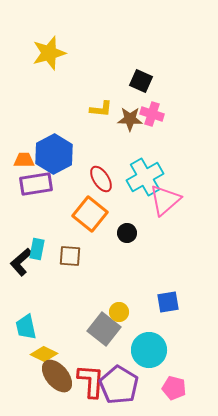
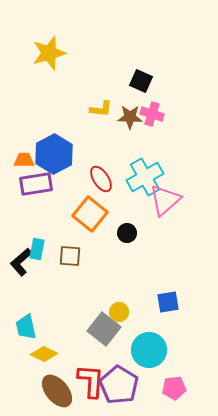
brown star: moved 2 px up
brown ellipse: moved 15 px down
pink pentagon: rotated 20 degrees counterclockwise
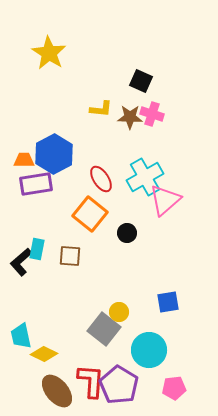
yellow star: rotated 24 degrees counterclockwise
cyan trapezoid: moved 5 px left, 9 px down
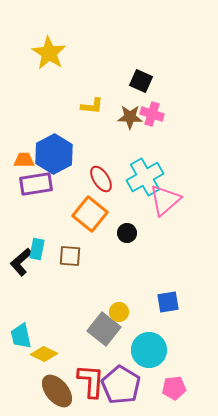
yellow L-shape: moved 9 px left, 3 px up
purple pentagon: moved 2 px right
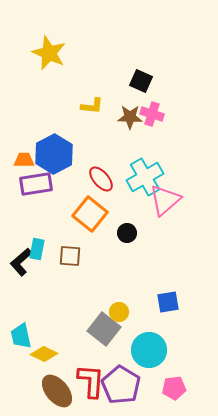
yellow star: rotated 8 degrees counterclockwise
red ellipse: rotated 8 degrees counterclockwise
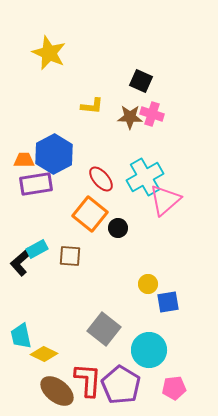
black circle: moved 9 px left, 5 px up
cyan rectangle: rotated 50 degrees clockwise
yellow circle: moved 29 px right, 28 px up
red L-shape: moved 3 px left, 1 px up
brown ellipse: rotated 12 degrees counterclockwise
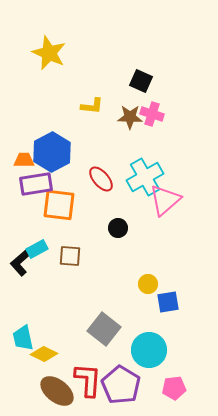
blue hexagon: moved 2 px left, 2 px up
orange square: moved 31 px left, 9 px up; rotated 32 degrees counterclockwise
cyan trapezoid: moved 2 px right, 2 px down
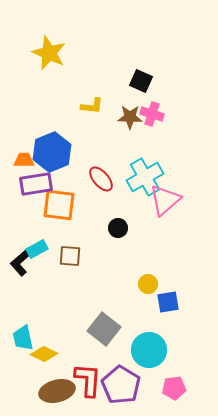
blue hexagon: rotated 6 degrees clockwise
brown ellipse: rotated 52 degrees counterclockwise
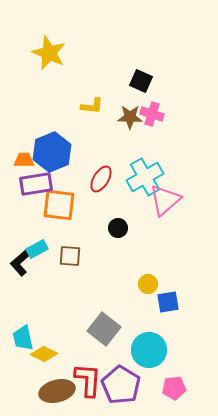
red ellipse: rotated 72 degrees clockwise
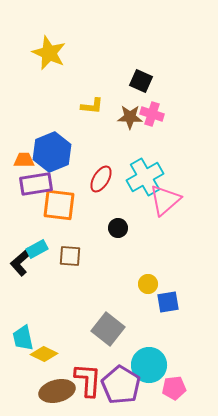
gray square: moved 4 px right
cyan circle: moved 15 px down
